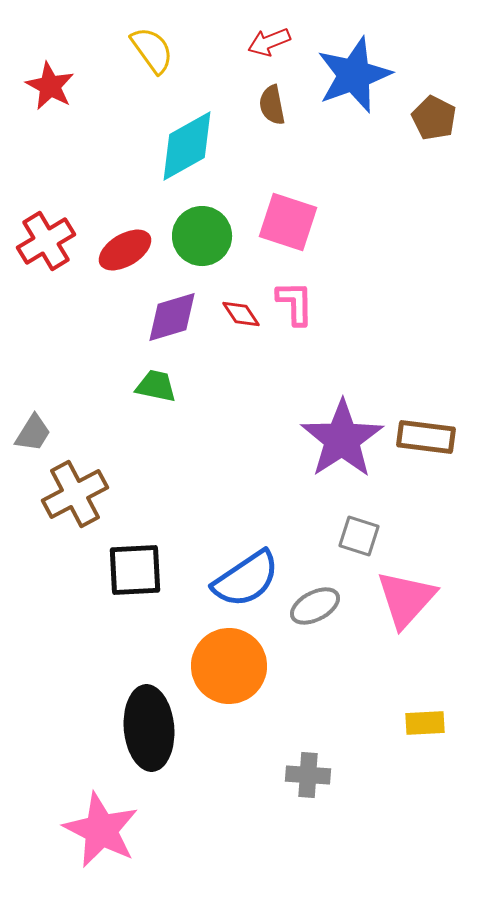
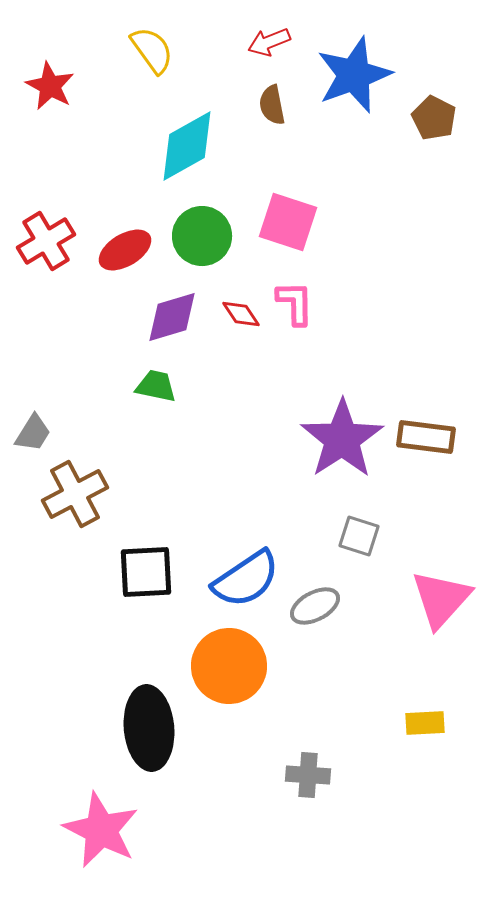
black square: moved 11 px right, 2 px down
pink triangle: moved 35 px right
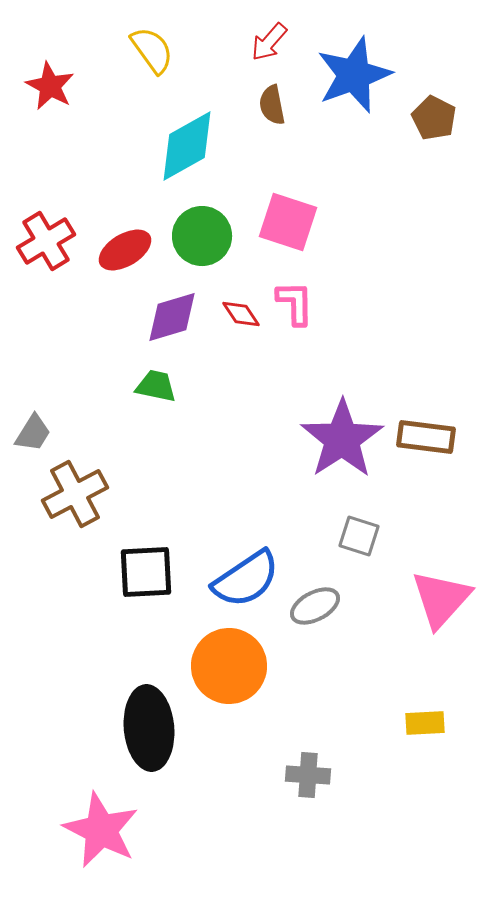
red arrow: rotated 27 degrees counterclockwise
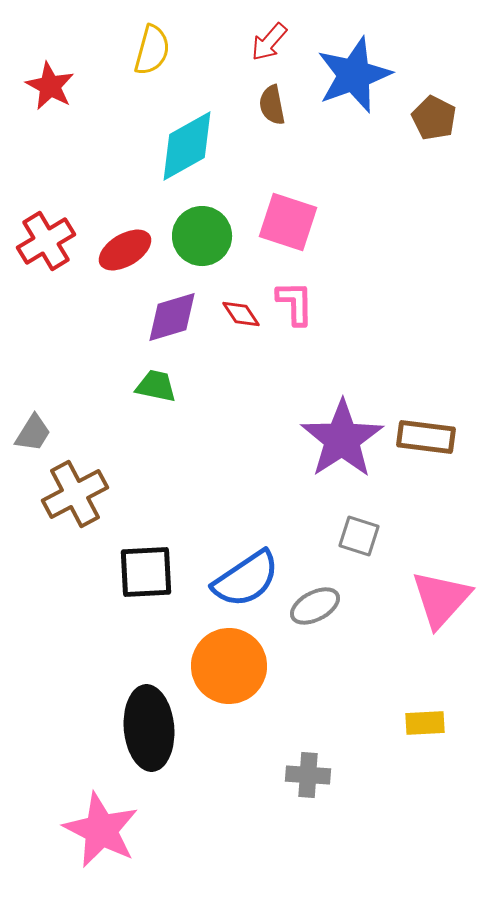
yellow semicircle: rotated 51 degrees clockwise
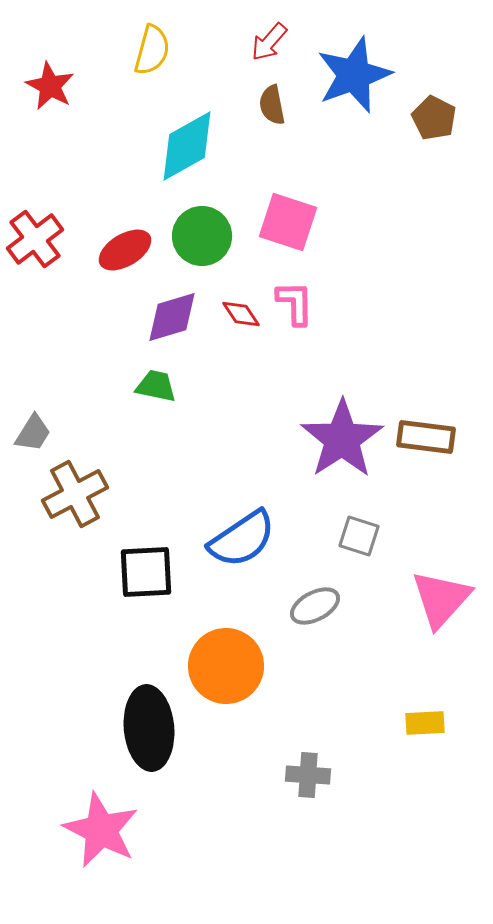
red cross: moved 11 px left, 2 px up; rotated 6 degrees counterclockwise
blue semicircle: moved 4 px left, 40 px up
orange circle: moved 3 px left
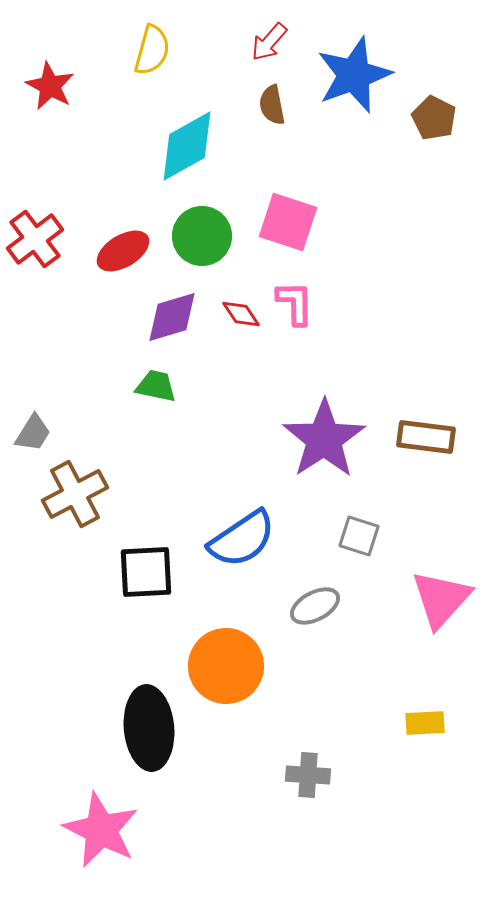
red ellipse: moved 2 px left, 1 px down
purple star: moved 18 px left
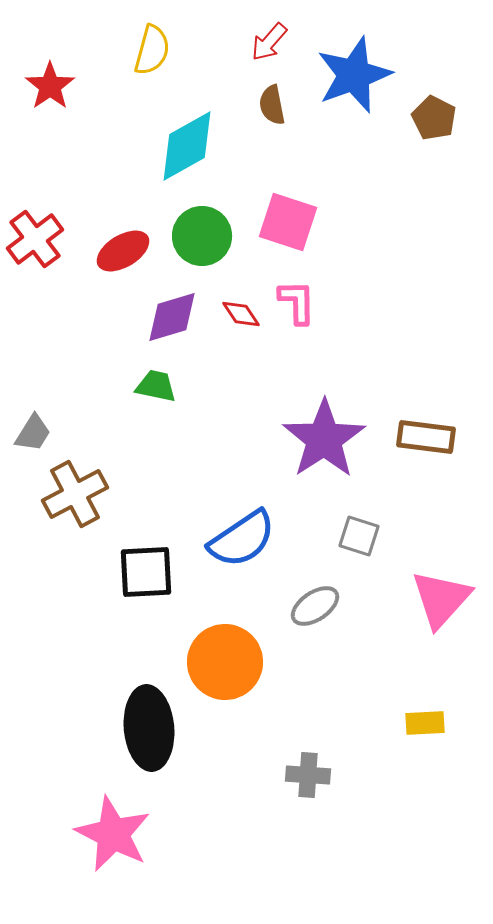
red star: rotated 9 degrees clockwise
pink L-shape: moved 2 px right, 1 px up
gray ellipse: rotated 6 degrees counterclockwise
orange circle: moved 1 px left, 4 px up
pink star: moved 12 px right, 4 px down
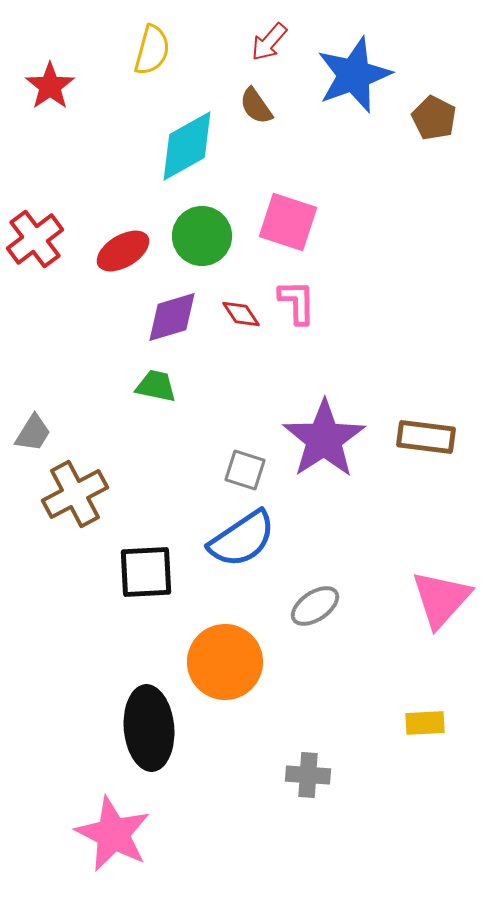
brown semicircle: moved 16 px left, 1 px down; rotated 24 degrees counterclockwise
gray square: moved 114 px left, 66 px up
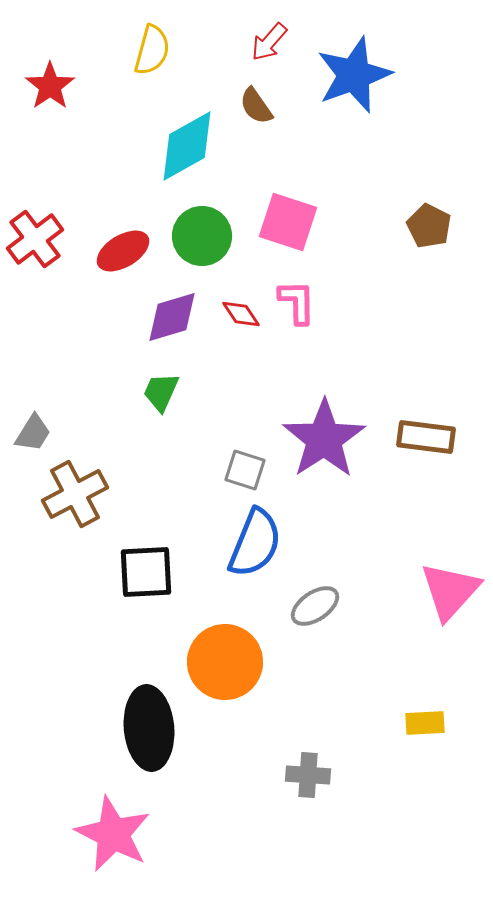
brown pentagon: moved 5 px left, 108 px down
green trapezoid: moved 5 px right, 6 px down; rotated 78 degrees counterclockwise
blue semicircle: moved 13 px right, 4 px down; rotated 34 degrees counterclockwise
pink triangle: moved 9 px right, 8 px up
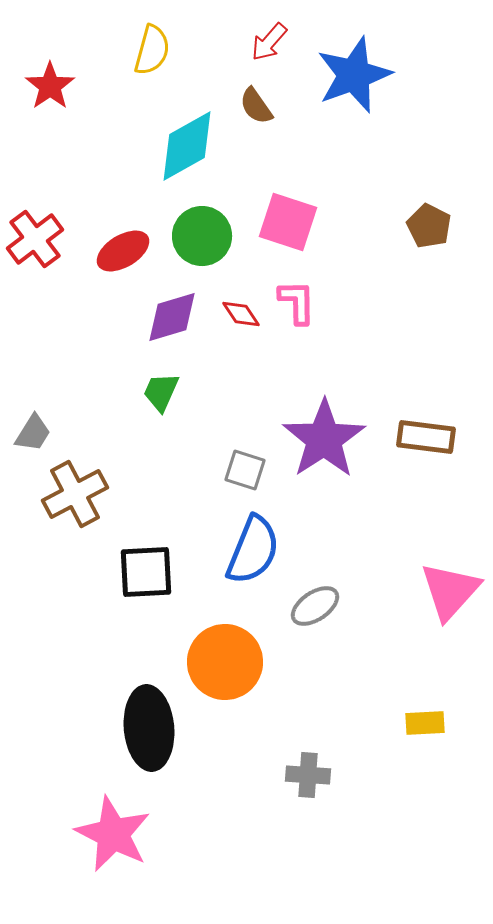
blue semicircle: moved 2 px left, 7 px down
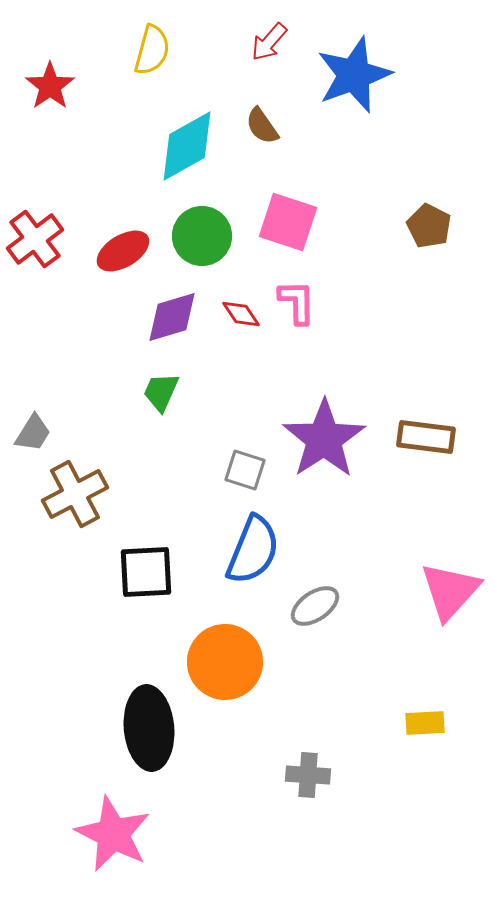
brown semicircle: moved 6 px right, 20 px down
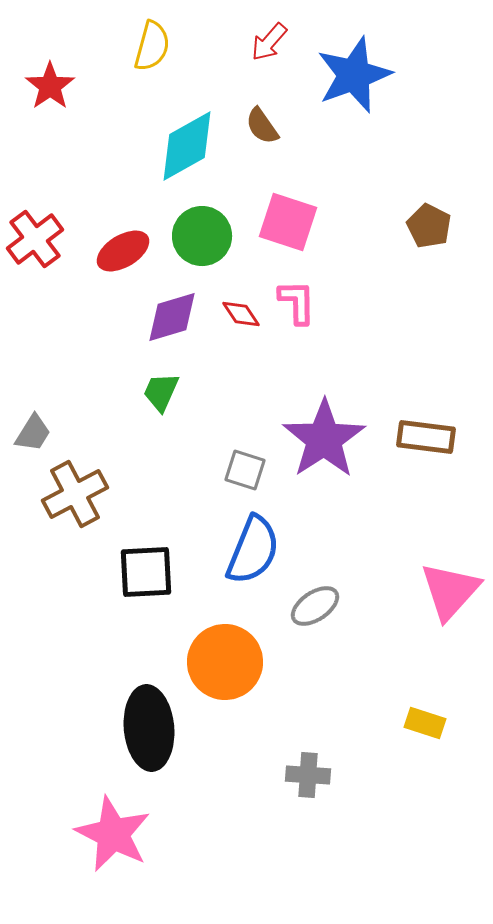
yellow semicircle: moved 4 px up
yellow rectangle: rotated 21 degrees clockwise
